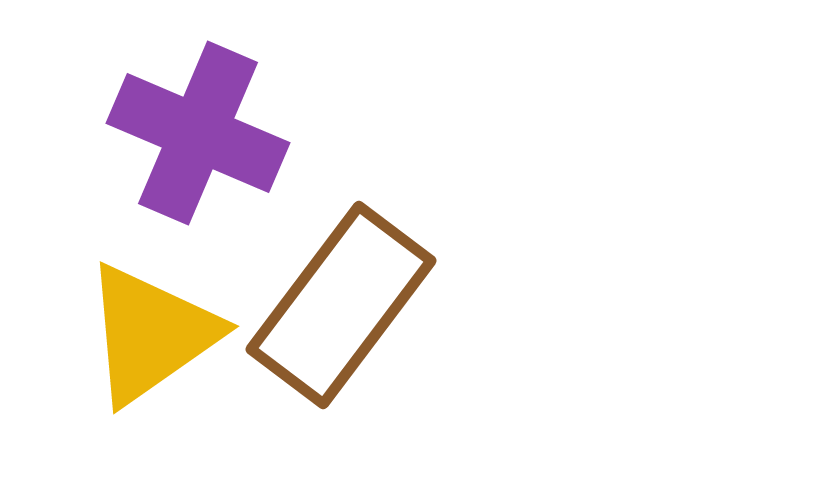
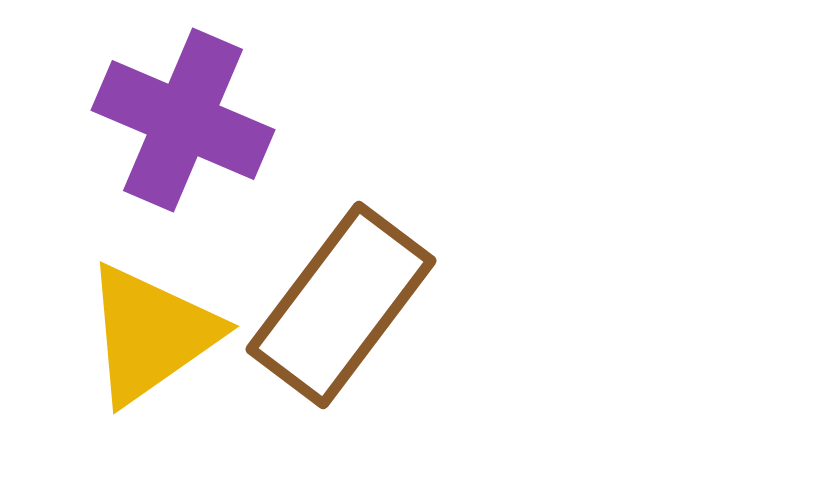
purple cross: moved 15 px left, 13 px up
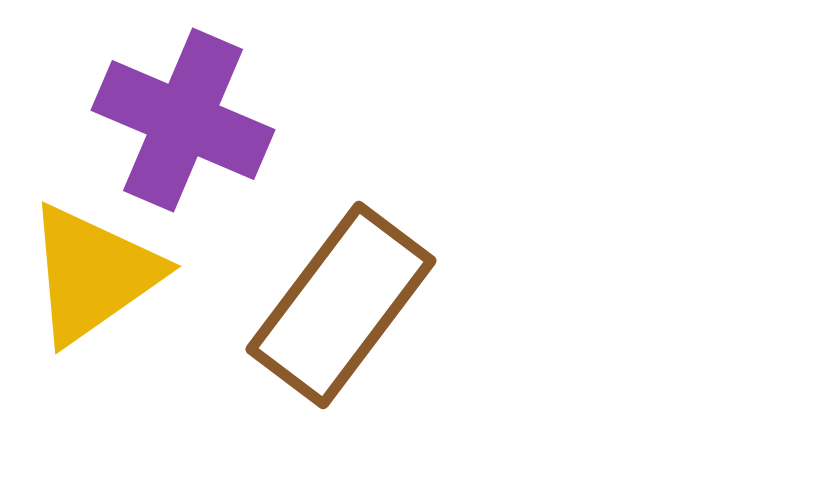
yellow triangle: moved 58 px left, 60 px up
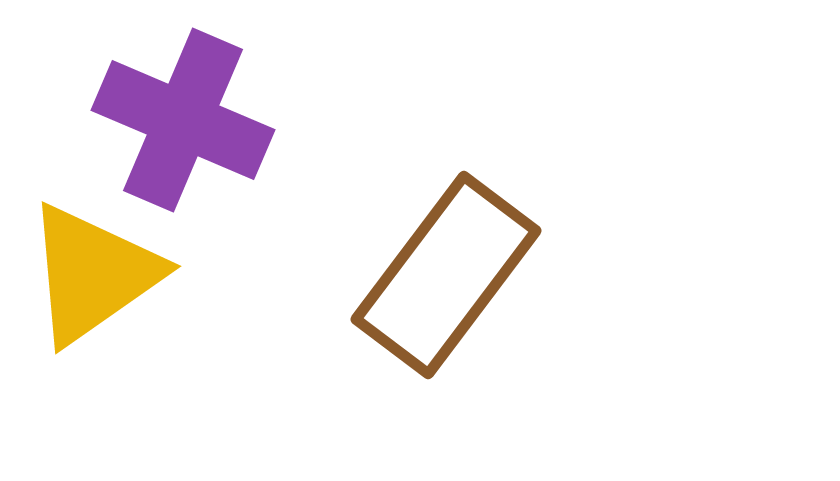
brown rectangle: moved 105 px right, 30 px up
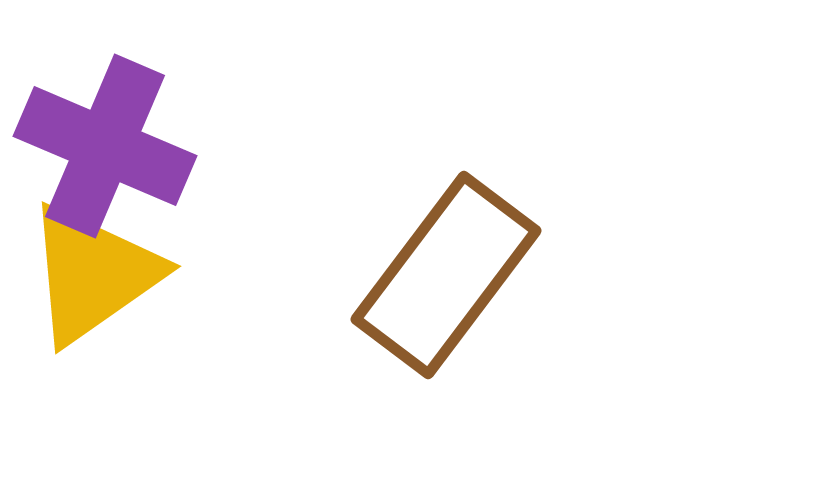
purple cross: moved 78 px left, 26 px down
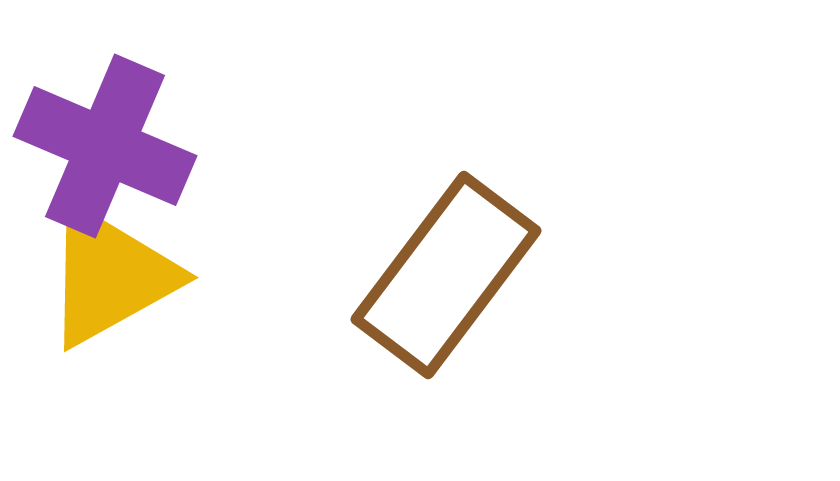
yellow triangle: moved 17 px right, 2 px down; rotated 6 degrees clockwise
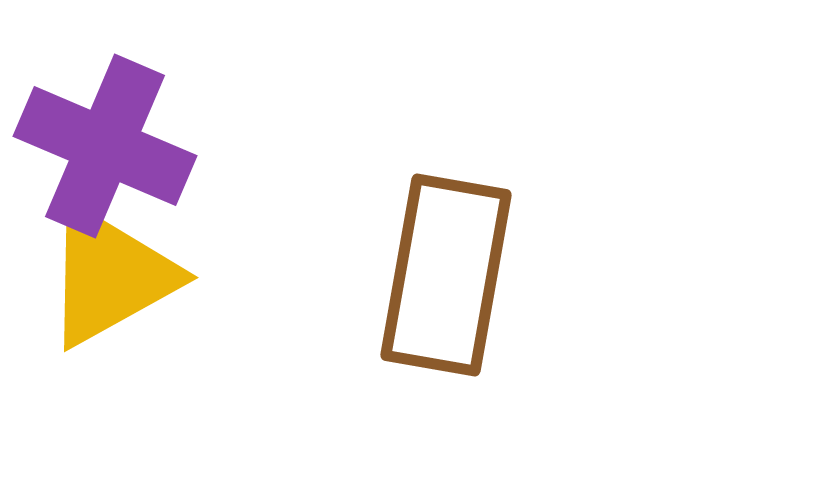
brown rectangle: rotated 27 degrees counterclockwise
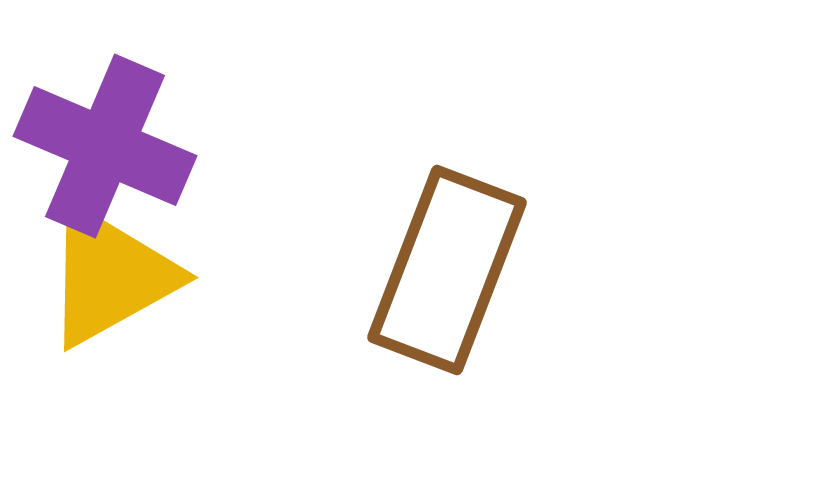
brown rectangle: moved 1 px right, 5 px up; rotated 11 degrees clockwise
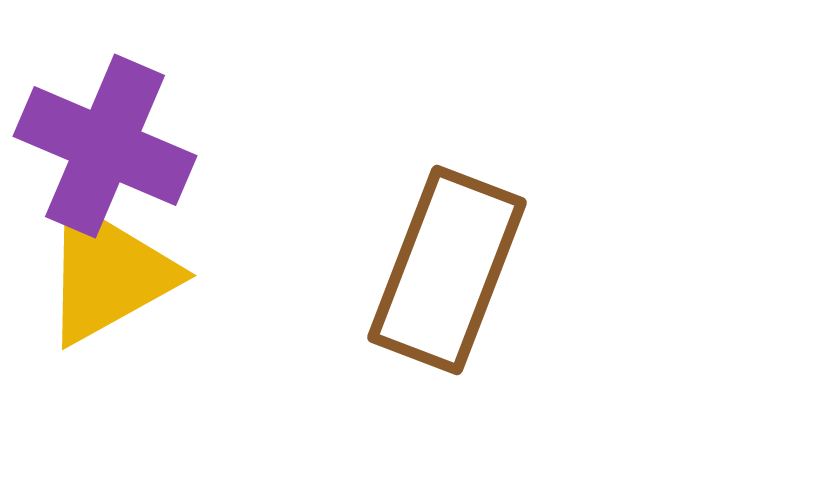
yellow triangle: moved 2 px left, 2 px up
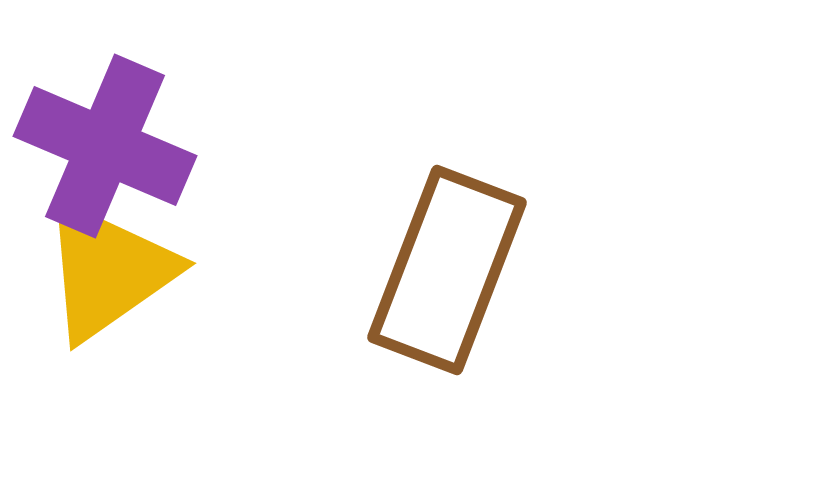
yellow triangle: moved 3 px up; rotated 6 degrees counterclockwise
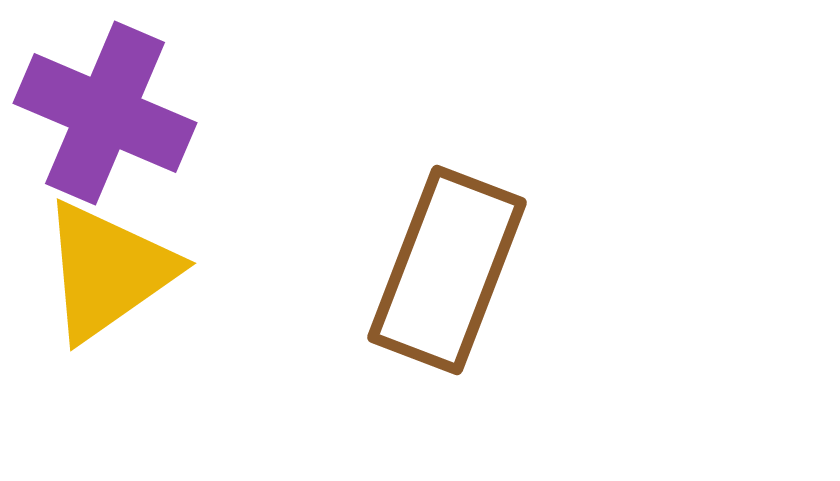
purple cross: moved 33 px up
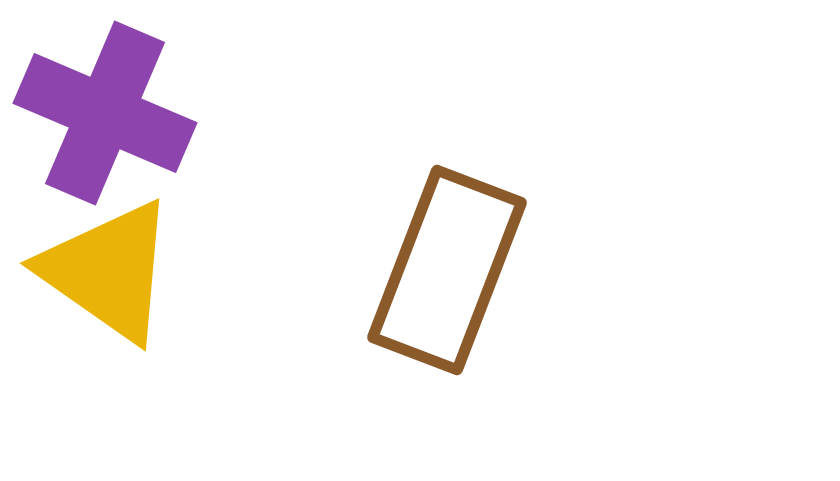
yellow triangle: rotated 50 degrees counterclockwise
